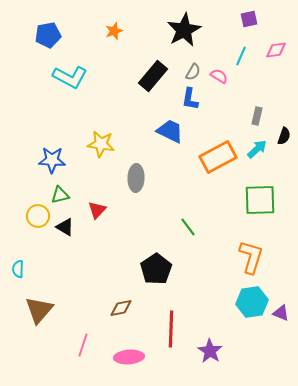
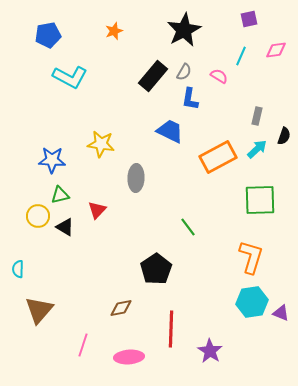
gray semicircle: moved 9 px left
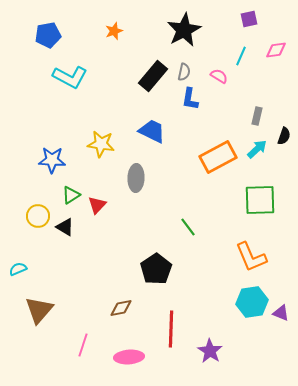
gray semicircle: rotated 18 degrees counterclockwise
blue trapezoid: moved 18 px left
green triangle: moved 11 px right; rotated 18 degrees counterclockwise
red triangle: moved 5 px up
orange L-shape: rotated 140 degrees clockwise
cyan semicircle: rotated 66 degrees clockwise
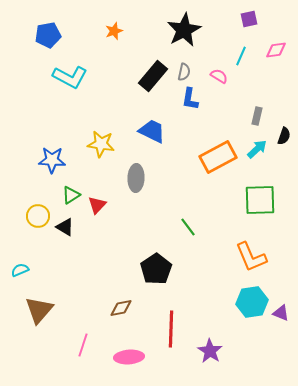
cyan semicircle: moved 2 px right, 1 px down
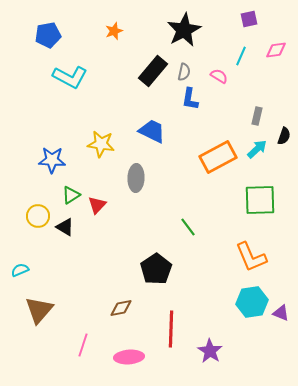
black rectangle: moved 5 px up
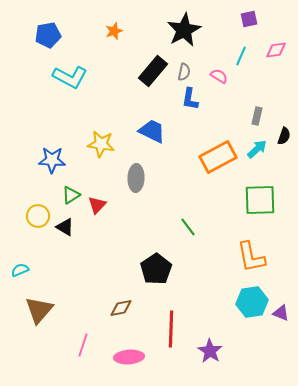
orange L-shape: rotated 12 degrees clockwise
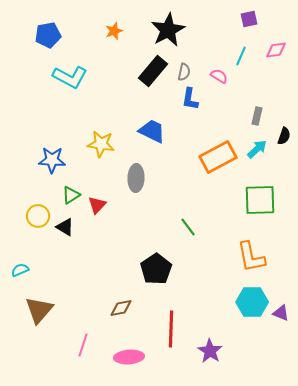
black star: moved 16 px left
cyan hexagon: rotated 8 degrees clockwise
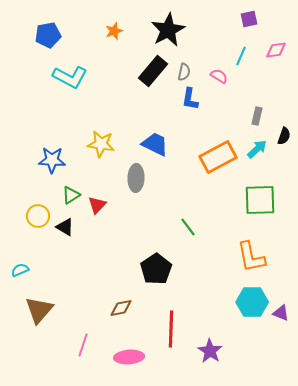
blue trapezoid: moved 3 px right, 13 px down
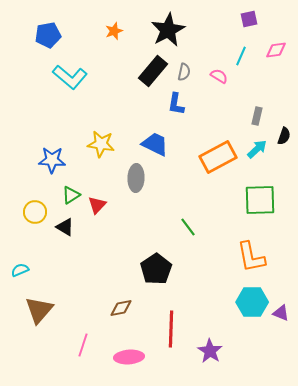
cyan L-shape: rotated 12 degrees clockwise
blue L-shape: moved 14 px left, 5 px down
yellow circle: moved 3 px left, 4 px up
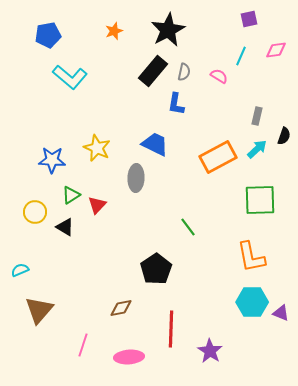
yellow star: moved 4 px left, 4 px down; rotated 16 degrees clockwise
